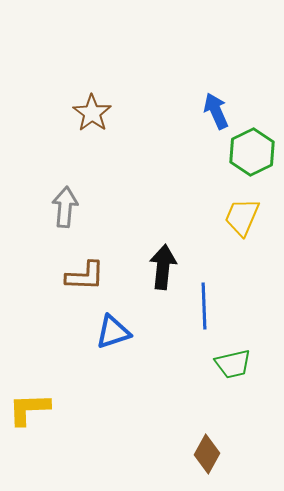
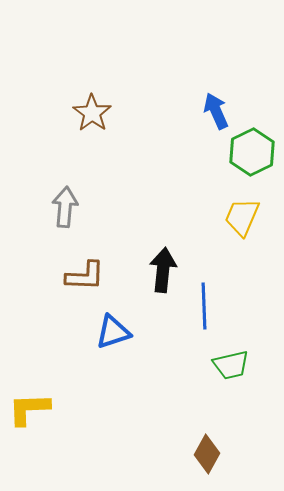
black arrow: moved 3 px down
green trapezoid: moved 2 px left, 1 px down
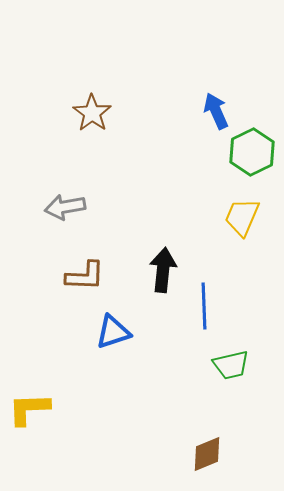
gray arrow: rotated 105 degrees counterclockwise
brown diamond: rotated 39 degrees clockwise
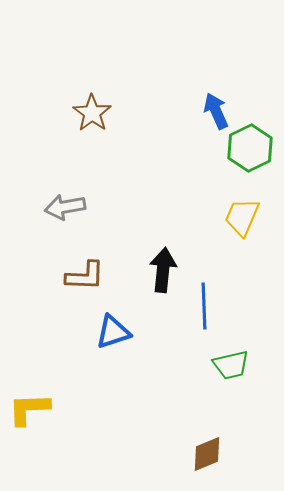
green hexagon: moved 2 px left, 4 px up
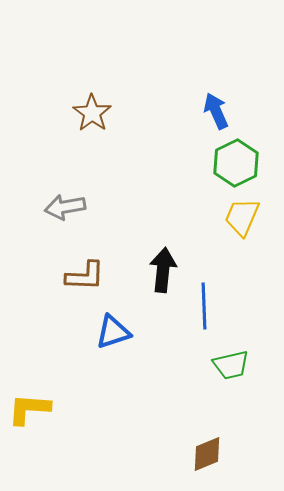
green hexagon: moved 14 px left, 15 px down
yellow L-shape: rotated 6 degrees clockwise
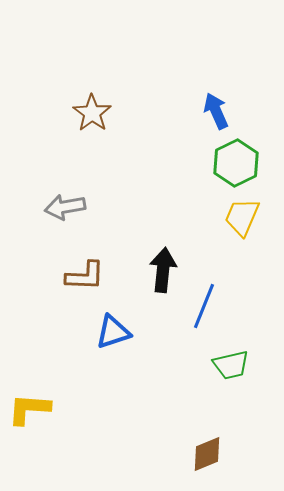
blue line: rotated 24 degrees clockwise
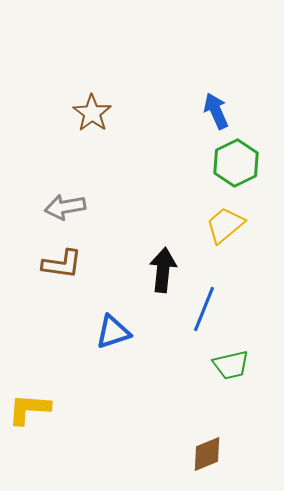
yellow trapezoid: moved 17 px left, 8 px down; rotated 27 degrees clockwise
brown L-shape: moved 23 px left, 12 px up; rotated 6 degrees clockwise
blue line: moved 3 px down
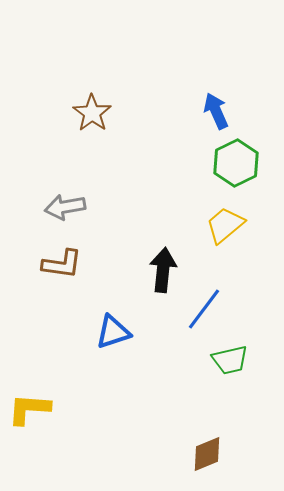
blue line: rotated 15 degrees clockwise
green trapezoid: moved 1 px left, 5 px up
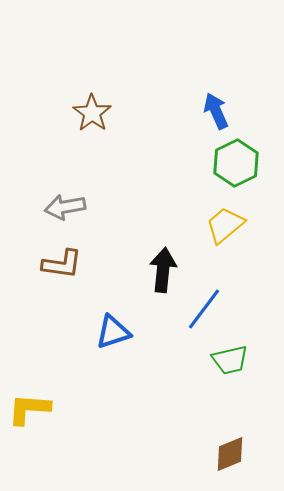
brown diamond: moved 23 px right
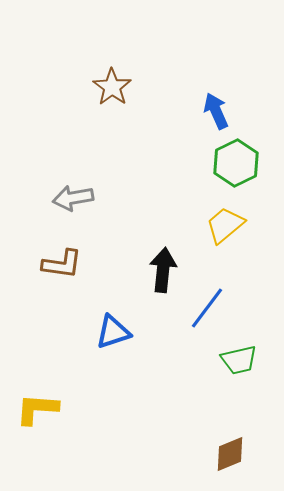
brown star: moved 20 px right, 26 px up
gray arrow: moved 8 px right, 9 px up
blue line: moved 3 px right, 1 px up
green trapezoid: moved 9 px right
yellow L-shape: moved 8 px right
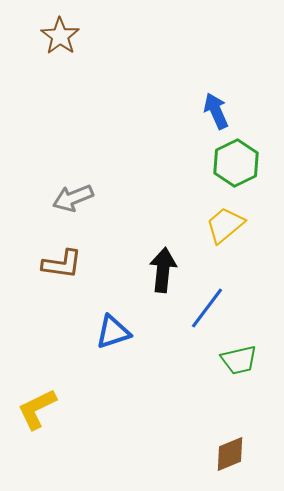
brown star: moved 52 px left, 51 px up
gray arrow: rotated 12 degrees counterclockwise
yellow L-shape: rotated 30 degrees counterclockwise
